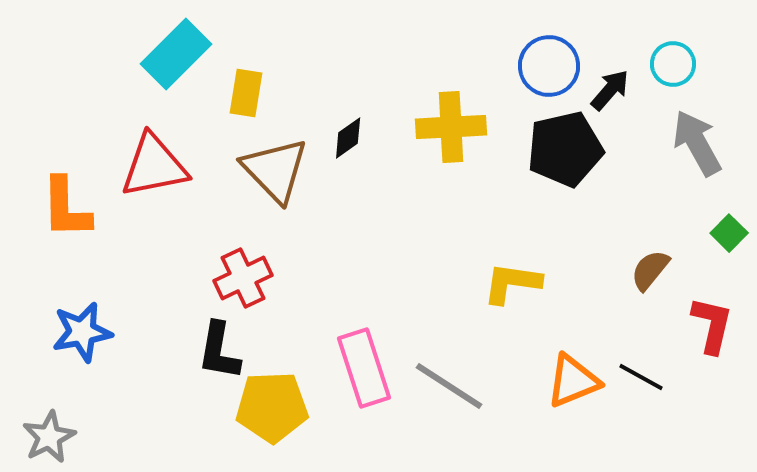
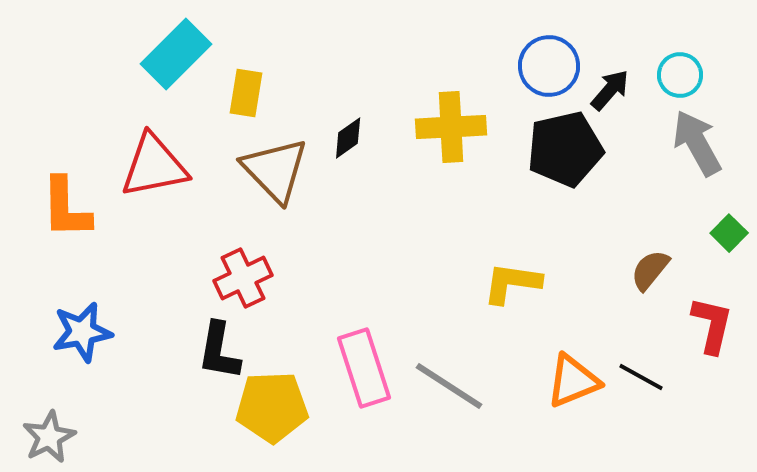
cyan circle: moved 7 px right, 11 px down
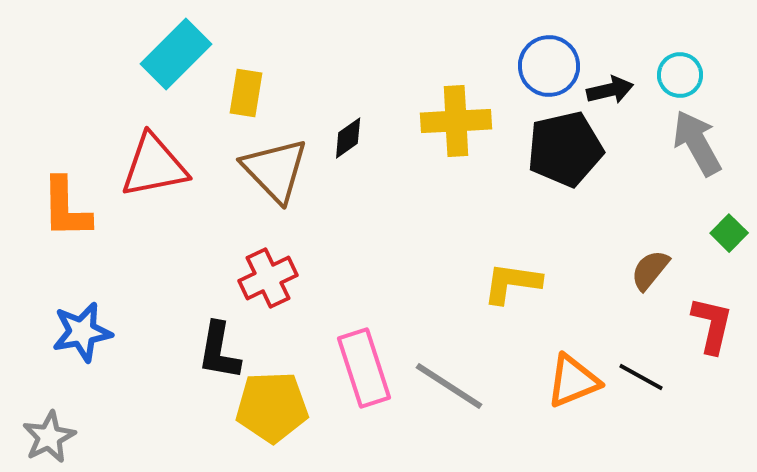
black arrow: rotated 36 degrees clockwise
yellow cross: moved 5 px right, 6 px up
red cross: moved 25 px right
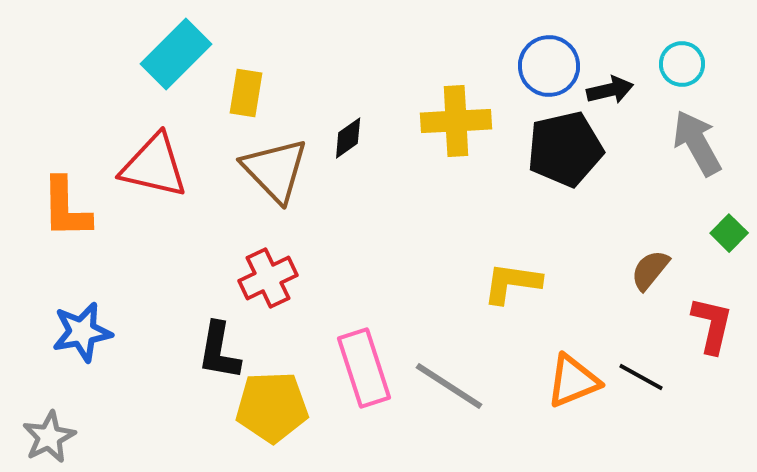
cyan circle: moved 2 px right, 11 px up
red triangle: rotated 24 degrees clockwise
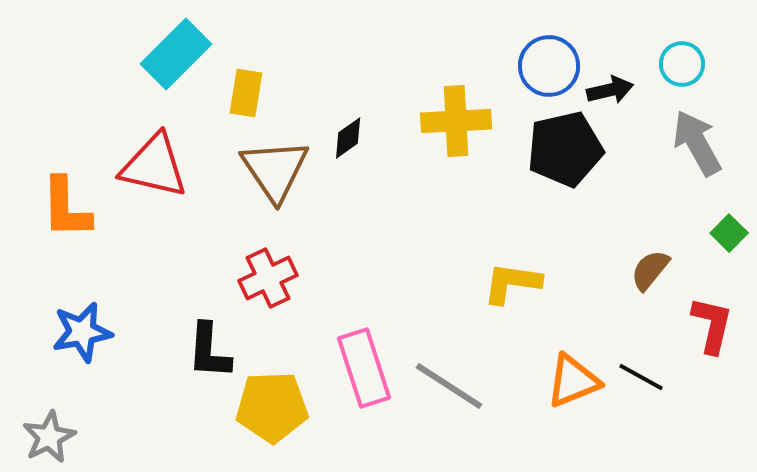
brown triangle: rotated 10 degrees clockwise
black L-shape: moved 10 px left; rotated 6 degrees counterclockwise
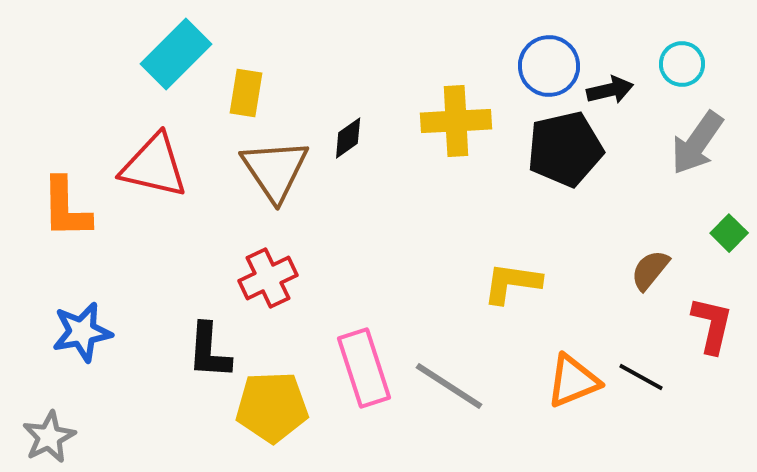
gray arrow: rotated 116 degrees counterclockwise
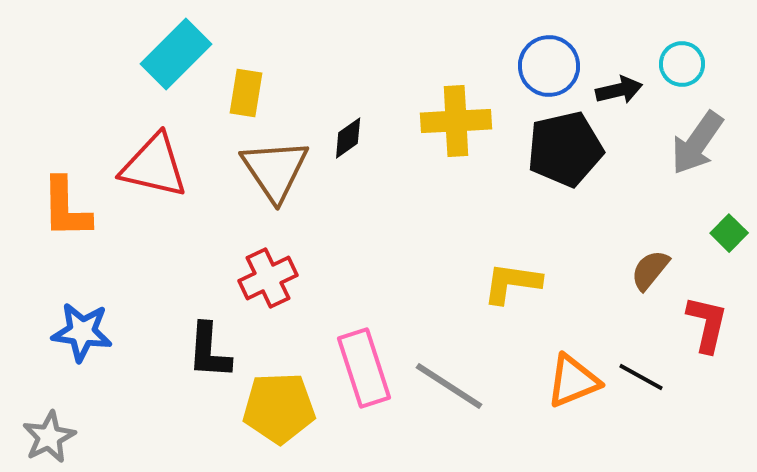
black arrow: moved 9 px right
red L-shape: moved 5 px left, 1 px up
blue star: rotated 18 degrees clockwise
yellow pentagon: moved 7 px right, 1 px down
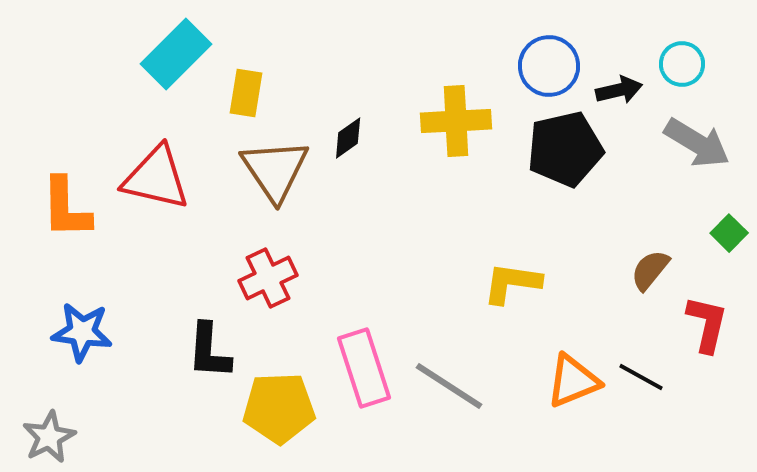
gray arrow: rotated 94 degrees counterclockwise
red triangle: moved 2 px right, 12 px down
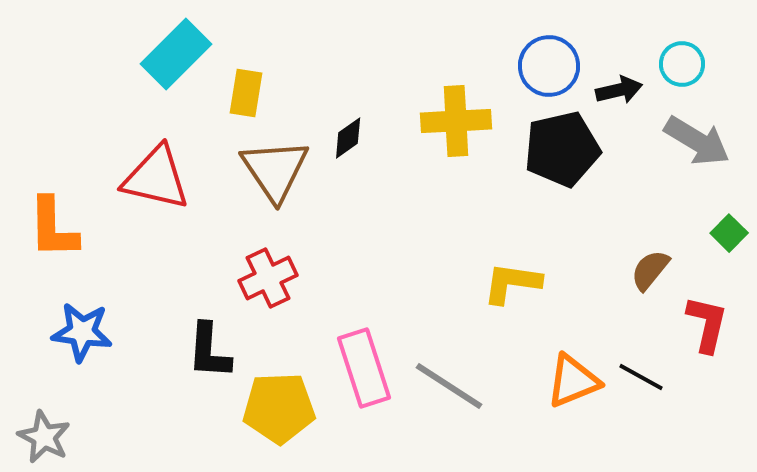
gray arrow: moved 2 px up
black pentagon: moved 3 px left
orange L-shape: moved 13 px left, 20 px down
gray star: moved 5 px left; rotated 18 degrees counterclockwise
